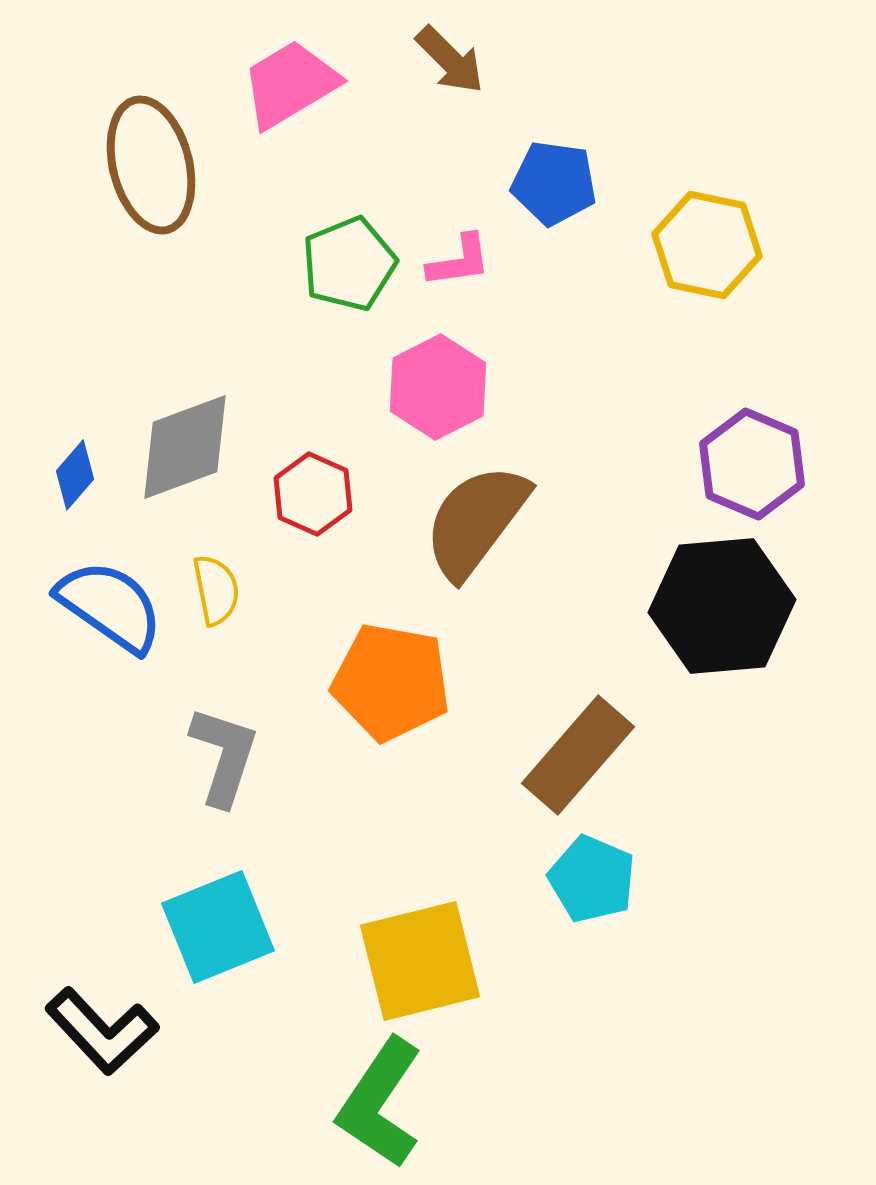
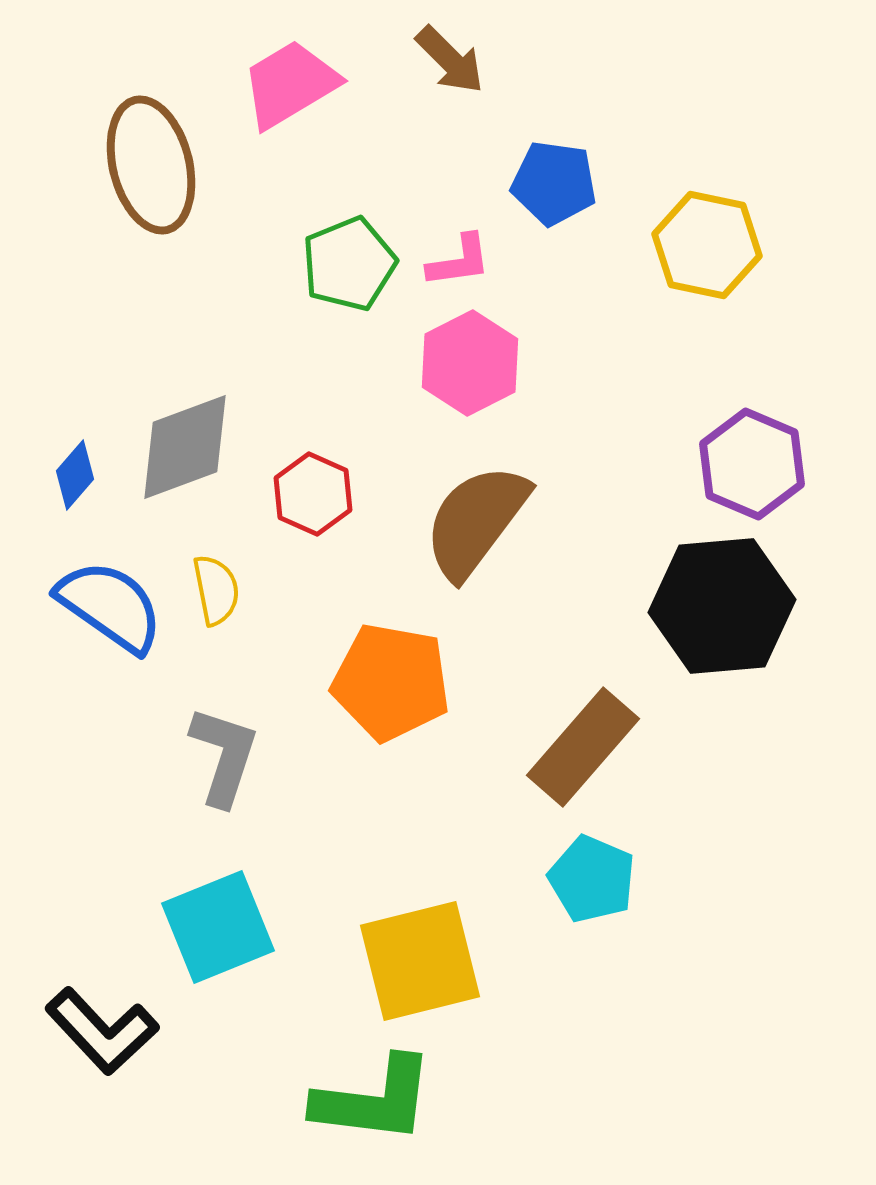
pink hexagon: moved 32 px right, 24 px up
brown rectangle: moved 5 px right, 8 px up
green L-shape: moved 6 px left, 3 px up; rotated 117 degrees counterclockwise
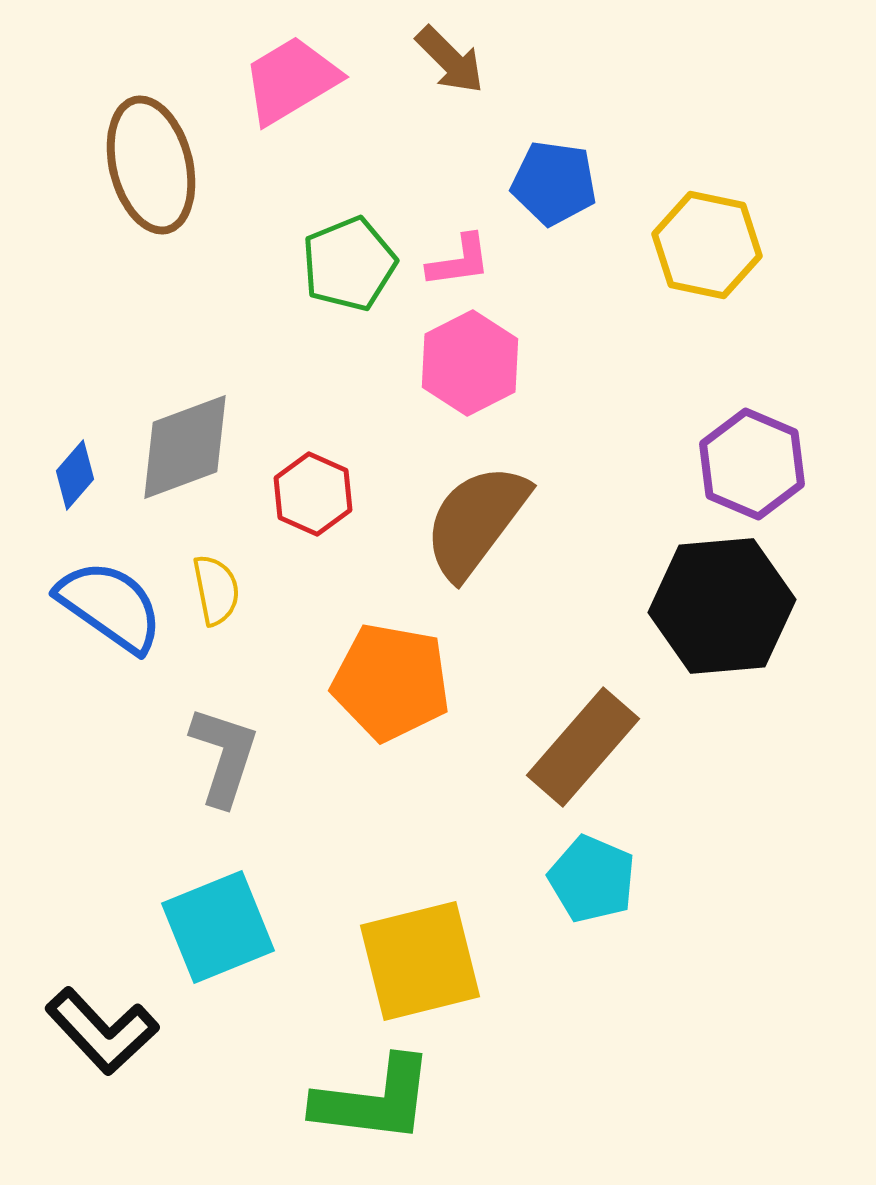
pink trapezoid: moved 1 px right, 4 px up
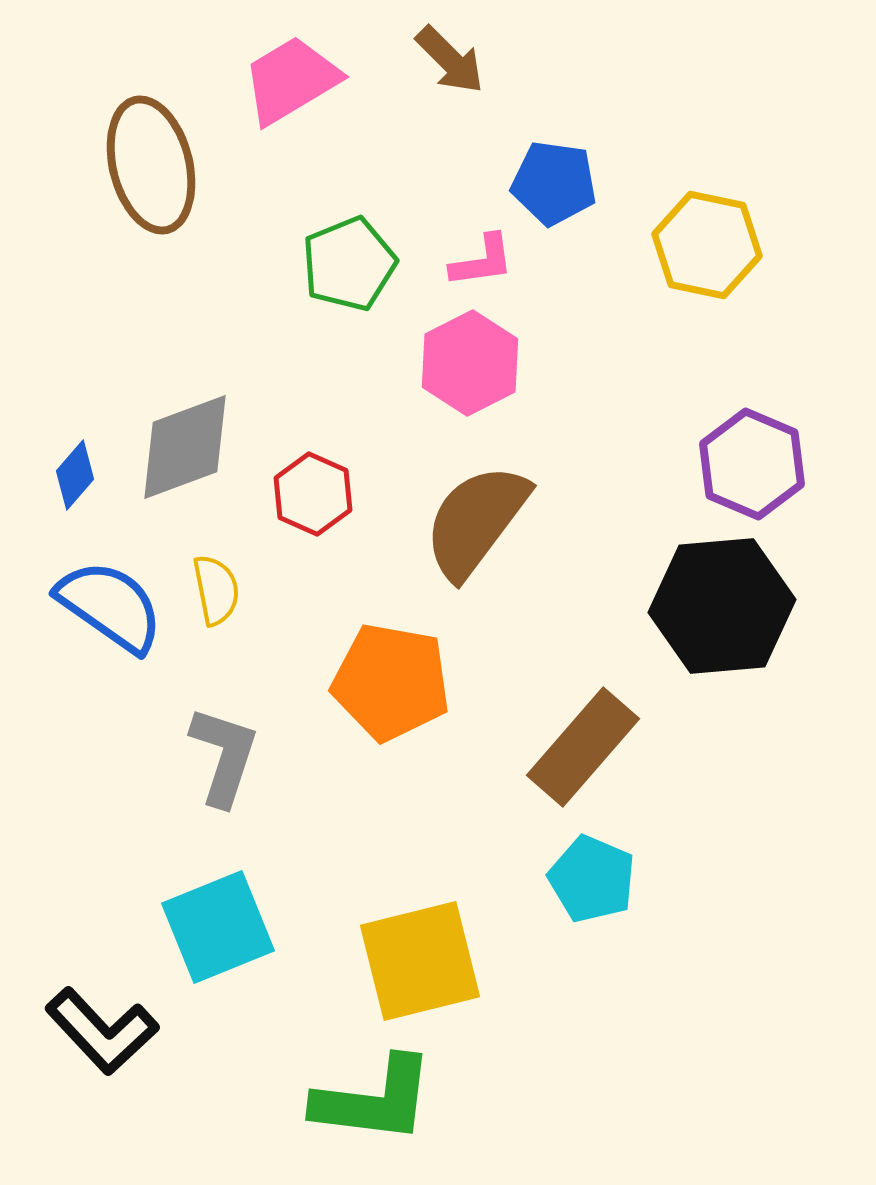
pink L-shape: moved 23 px right
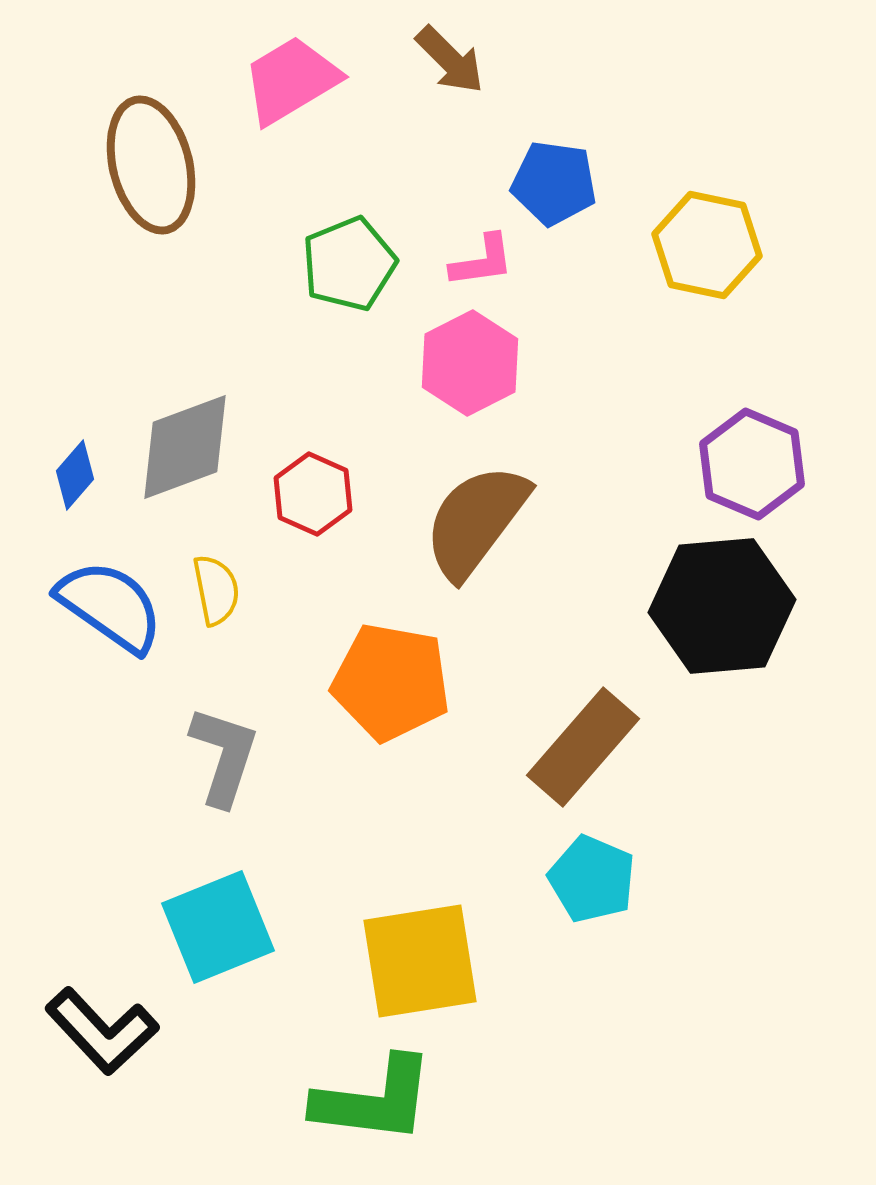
yellow square: rotated 5 degrees clockwise
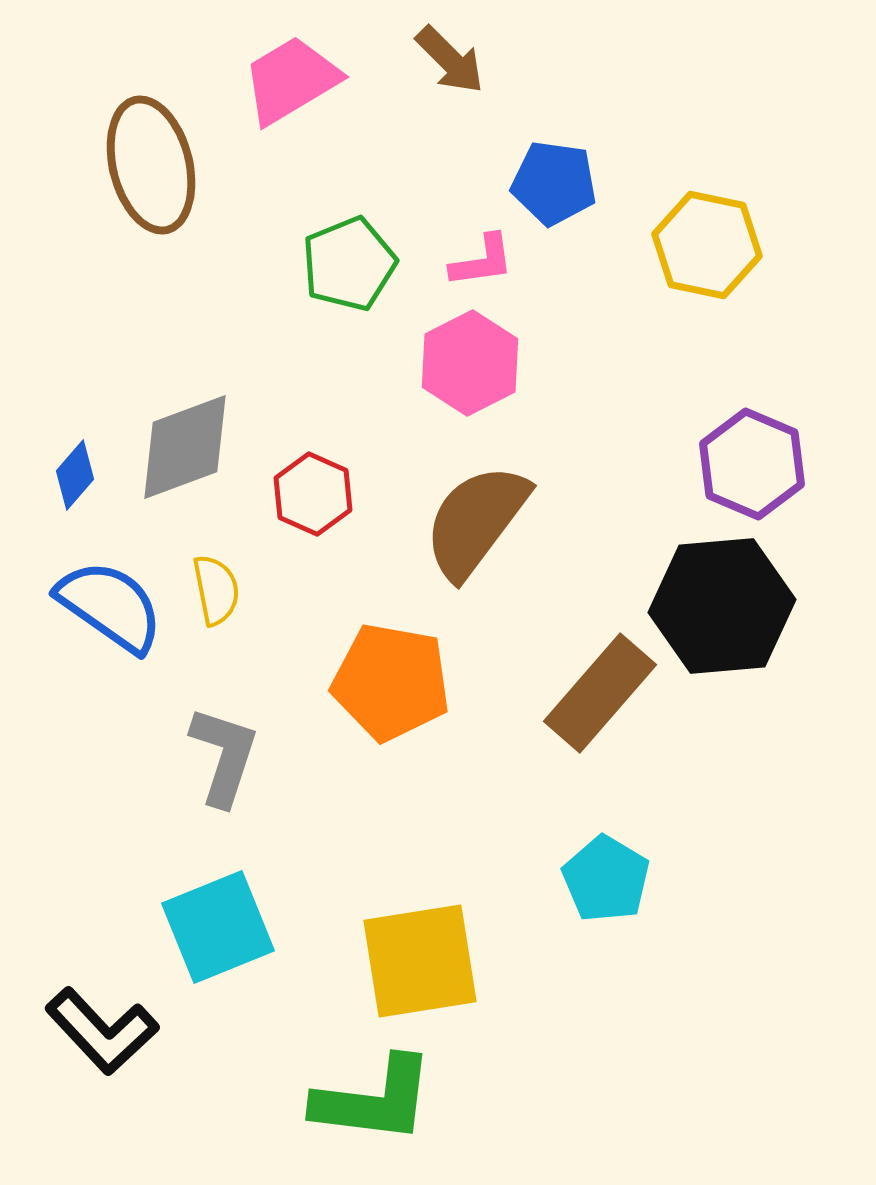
brown rectangle: moved 17 px right, 54 px up
cyan pentagon: moved 14 px right; rotated 8 degrees clockwise
